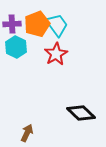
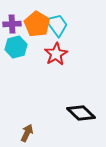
orange pentagon: rotated 20 degrees counterclockwise
cyan hexagon: rotated 20 degrees clockwise
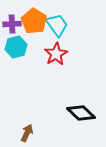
orange pentagon: moved 3 px left, 3 px up
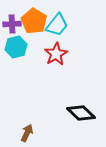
cyan trapezoid: rotated 75 degrees clockwise
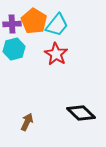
cyan hexagon: moved 2 px left, 2 px down
red star: rotated 10 degrees counterclockwise
brown arrow: moved 11 px up
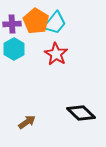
orange pentagon: moved 2 px right
cyan trapezoid: moved 2 px left, 2 px up
cyan hexagon: rotated 15 degrees counterclockwise
brown arrow: rotated 30 degrees clockwise
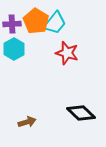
red star: moved 11 px right, 1 px up; rotated 15 degrees counterclockwise
brown arrow: rotated 18 degrees clockwise
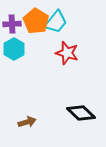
cyan trapezoid: moved 1 px right, 1 px up
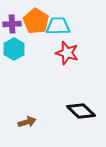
cyan trapezoid: moved 2 px right, 4 px down; rotated 130 degrees counterclockwise
black diamond: moved 2 px up
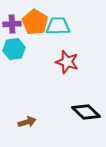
orange pentagon: moved 1 px left, 1 px down
cyan hexagon: rotated 20 degrees clockwise
red star: moved 9 px down
black diamond: moved 5 px right, 1 px down
